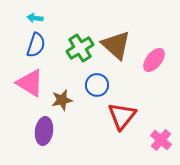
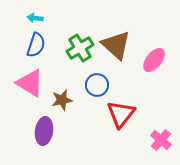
red triangle: moved 1 px left, 2 px up
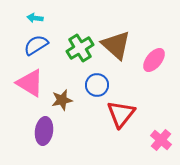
blue semicircle: rotated 140 degrees counterclockwise
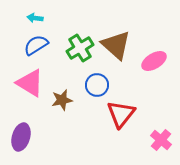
pink ellipse: moved 1 px down; rotated 20 degrees clockwise
purple ellipse: moved 23 px left, 6 px down; rotated 8 degrees clockwise
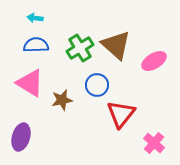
blue semicircle: rotated 30 degrees clockwise
pink cross: moved 7 px left, 3 px down
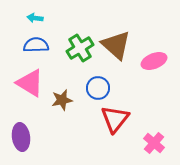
pink ellipse: rotated 10 degrees clockwise
blue circle: moved 1 px right, 3 px down
red triangle: moved 6 px left, 5 px down
purple ellipse: rotated 24 degrees counterclockwise
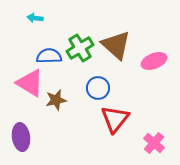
blue semicircle: moved 13 px right, 11 px down
brown star: moved 6 px left
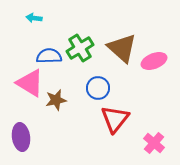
cyan arrow: moved 1 px left
brown triangle: moved 6 px right, 3 px down
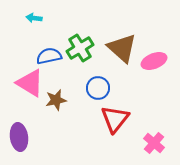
blue semicircle: rotated 10 degrees counterclockwise
purple ellipse: moved 2 px left
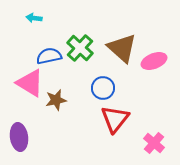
green cross: rotated 16 degrees counterclockwise
blue circle: moved 5 px right
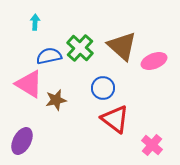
cyan arrow: moved 1 px right, 4 px down; rotated 84 degrees clockwise
brown triangle: moved 2 px up
pink triangle: moved 1 px left, 1 px down
red triangle: rotated 32 degrees counterclockwise
purple ellipse: moved 3 px right, 4 px down; rotated 36 degrees clockwise
pink cross: moved 2 px left, 2 px down
